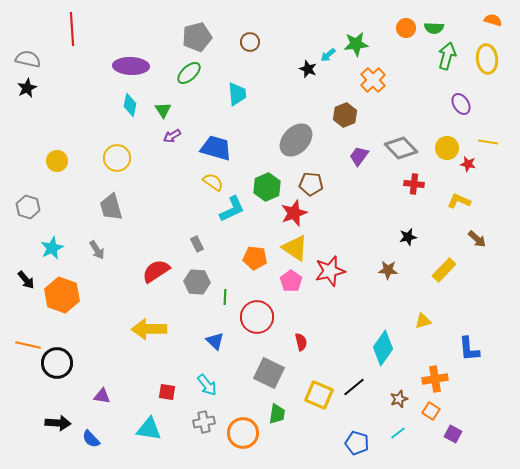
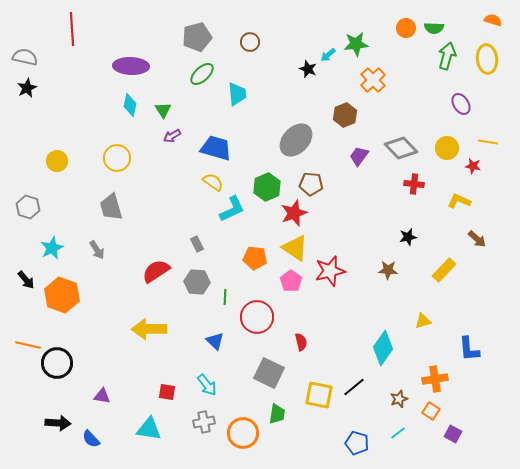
gray semicircle at (28, 59): moved 3 px left, 2 px up
green ellipse at (189, 73): moved 13 px right, 1 px down
red star at (468, 164): moved 5 px right, 2 px down
yellow square at (319, 395): rotated 12 degrees counterclockwise
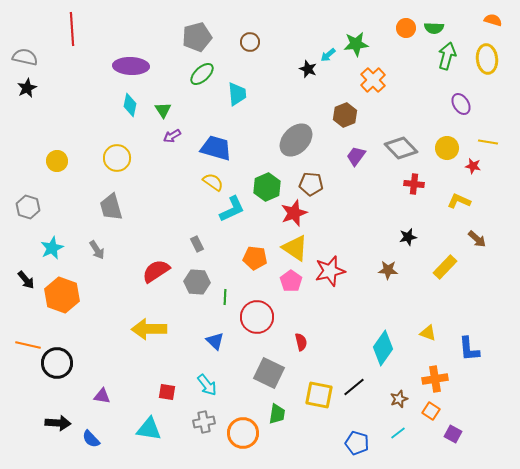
purple trapezoid at (359, 156): moved 3 px left
yellow rectangle at (444, 270): moved 1 px right, 3 px up
yellow triangle at (423, 321): moved 5 px right, 12 px down; rotated 36 degrees clockwise
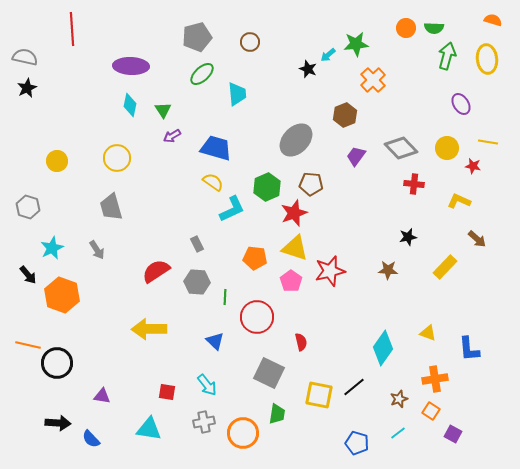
yellow triangle at (295, 248): rotated 16 degrees counterclockwise
black arrow at (26, 280): moved 2 px right, 5 px up
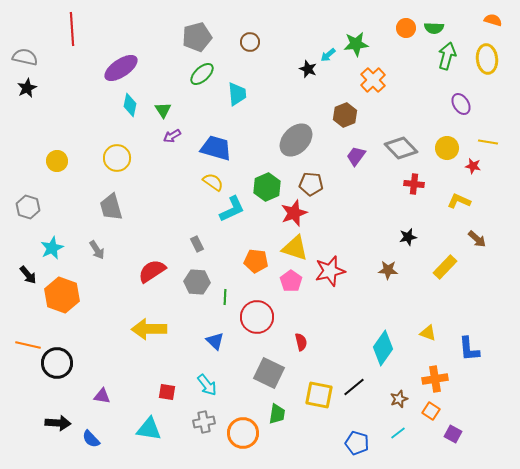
purple ellipse at (131, 66): moved 10 px left, 2 px down; rotated 36 degrees counterclockwise
orange pentagon at (255, 258): moved 1 px right, 3 px down
red semicircle at (156, 271): moved 4 px left
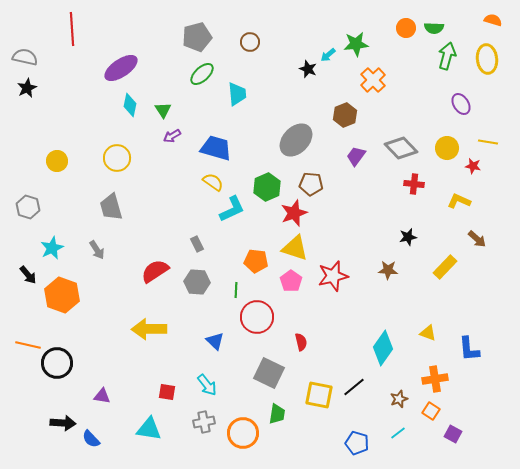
red semicircle at (152, 271): moved 3 px right
red star at (330, 271): moved 3 px right, 5 px down
green line at (225, 297): moved 11 px right, 7 px up
black arrow at (58, 423): moved 5 px right
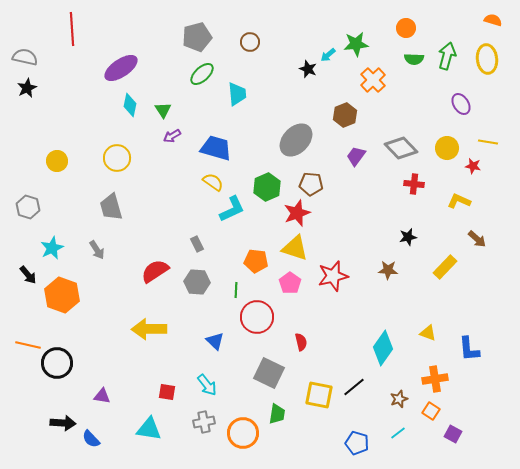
green semicircle at (434, 28): moved 20 px left, 31 px down
red star at (294, 213): moved 3 px right
pink pentagon at (291, 281): moved 1 px left, 2 px down
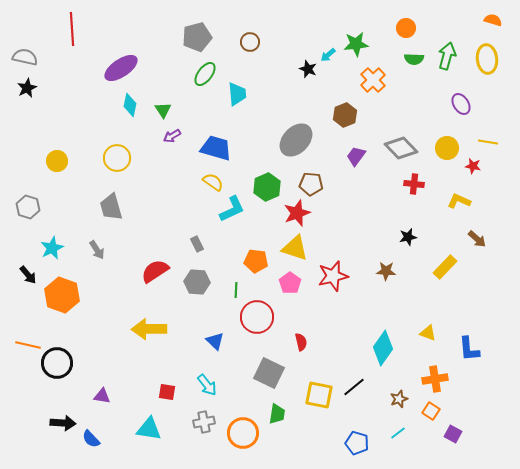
green ellipse at (202, 74): moved 3 px right; rotated 10 degrees counterclockwise
brown star at (388, 270): moved 2 px left, 1 px down
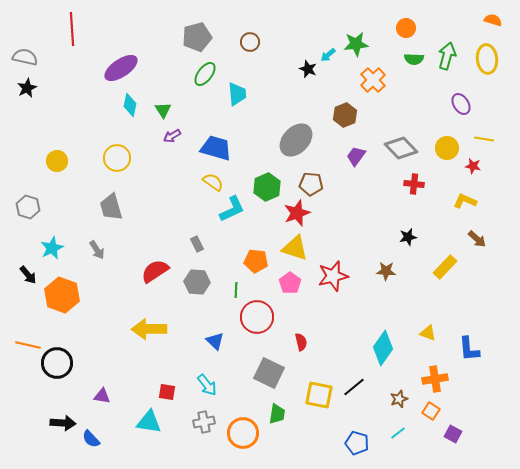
yellow line at (488, 142): moved 4 px left, 3 px up
yellow L-shape at (459, 201): moved 6 px right
cyan triangle at (149, 429): moved 7 px up
